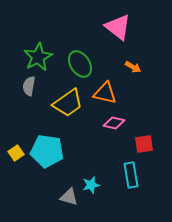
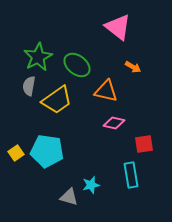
green ellipse: moved 3 px left, 1 px down; rotated 20 degrees counterclockwise
orange triangle: moved 1 px right, 2 px up
yellow trapezoid: moved 11 px left, 3 px up
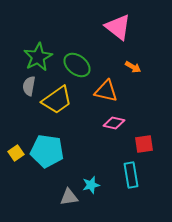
gray triangle: rotated 24 degrees counterclockwise
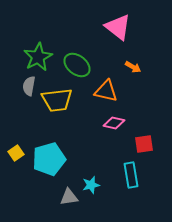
yellow trapezoid: rotated 28 degrees clockwise
cyan pentagon: moved 2 px right, 8 px down; rotated 24 degrees counterclockwise
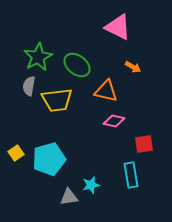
pink triangle: rotated 12 degrees counterclockwise
pink diamond: moved 2 px up
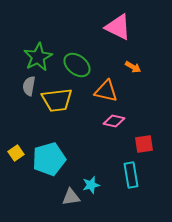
gray triangle: moved 2 px right
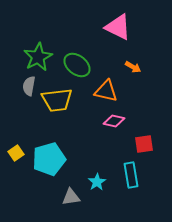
cyan star: moved 6 px right, 3 px up; rotated 18 degrees counterclockwise
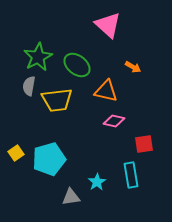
pink triangle: moved 10 px left, 2 px up; rotated 16 degrees clockwise
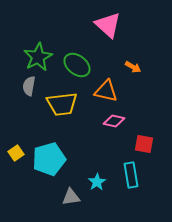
yellow trapezoid: moved 5 px right, 4 px down
red square: rotated 18 degrees clockwise
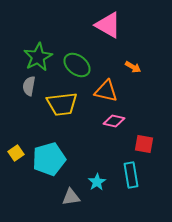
pink triangle: rotated 12 degrees counterclockwise
